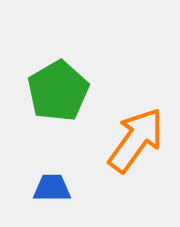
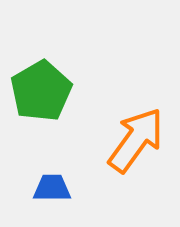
green pentagon: moved 17 px left
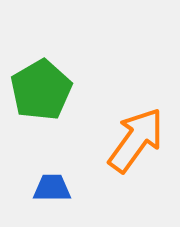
green pentagon: moved 1 px up
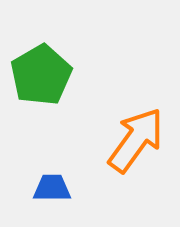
green pentagon: moved 15 px up
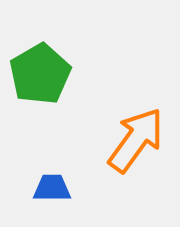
green pentagon: moved 1 px left, 1 px up
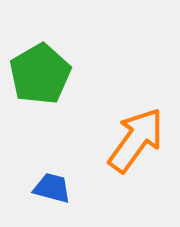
blue trapezoid: rotated 15 degrees clockwise
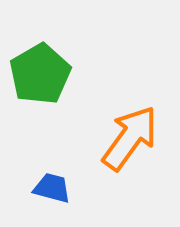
orange arrow: moved 6 px left, 2 px up
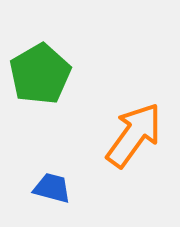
orange arrow: moved 4 px right, 3 px up
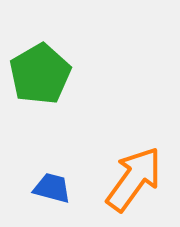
orange arrow: moved 44 px down
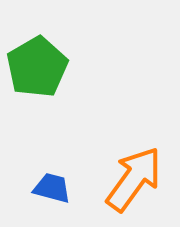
green pentagon: moved 3 px left, 7 px up
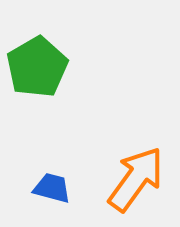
orange arrow: moved 2 px right
